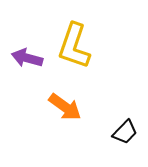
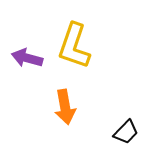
orange arrow: rotated 44 degrees clockwise
black trapezoid: moved 1 px right
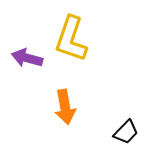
yellow L-shape: moved 3 px left, 7 px up
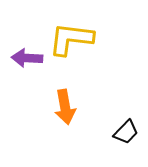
yellow L-shape: rotated 78 degrees clockwise
purple arrow: rotated 12 degrees counterclockwise
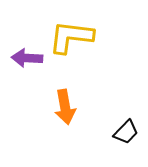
yellow L-shape: moved 2 px up
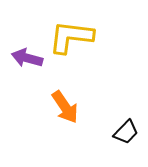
purple arrow: rotated 12 degrees clockwise
orange arrow: rotated 24 degrees counterclockwise
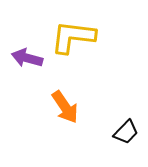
yellow L-shape: moved 2 px right
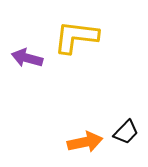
yellow L-shape: moved 3 px right
orange arrow: moved 20 px right, 35 px down; rotated 68 degrees counterclockwise
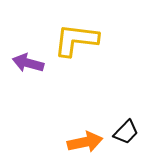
yellow L-shape: moved 3 px down
purple arrow: moved 1 px right, 5 px down
